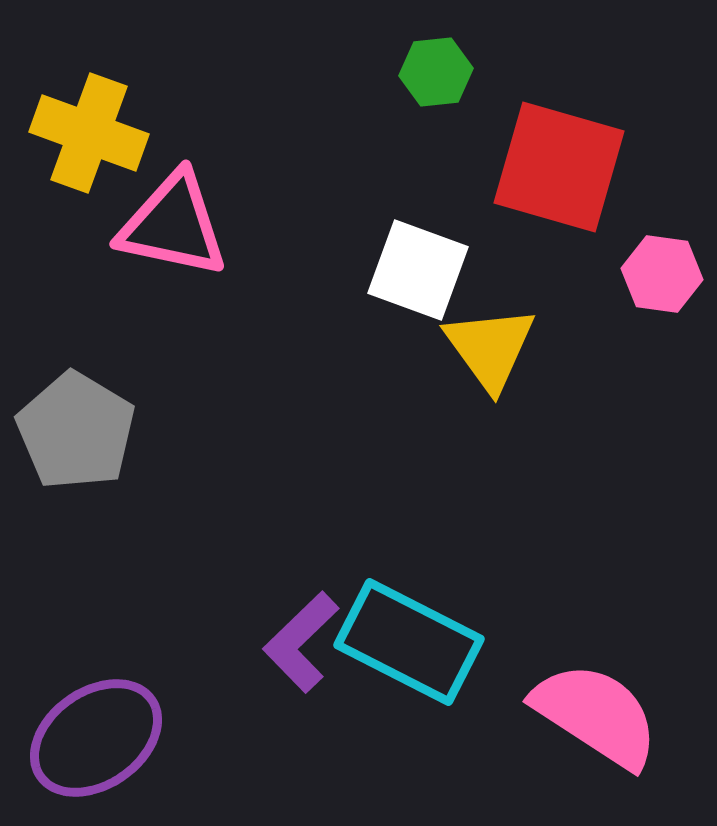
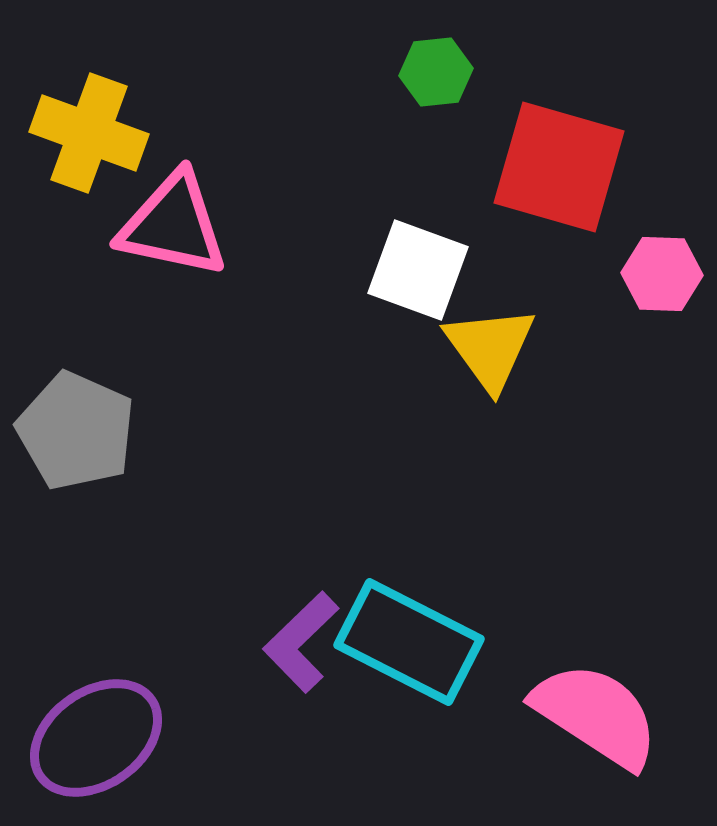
pink hexagon: rotated 6 degrees counterclockwise
gray pentagon: rotated 7 degrees counterclockwise
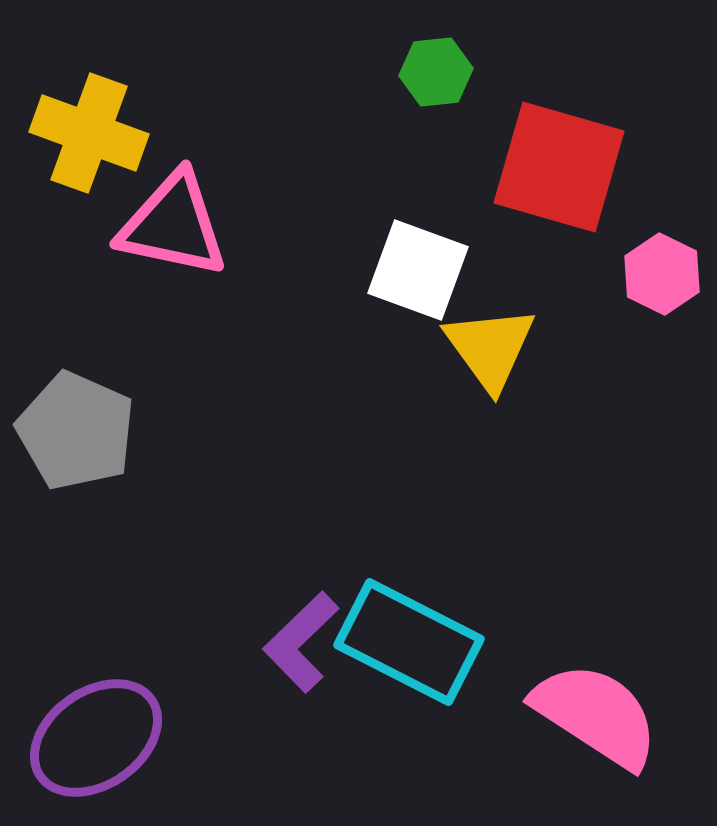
pink hexagon: rotated 24 degrees clockwise
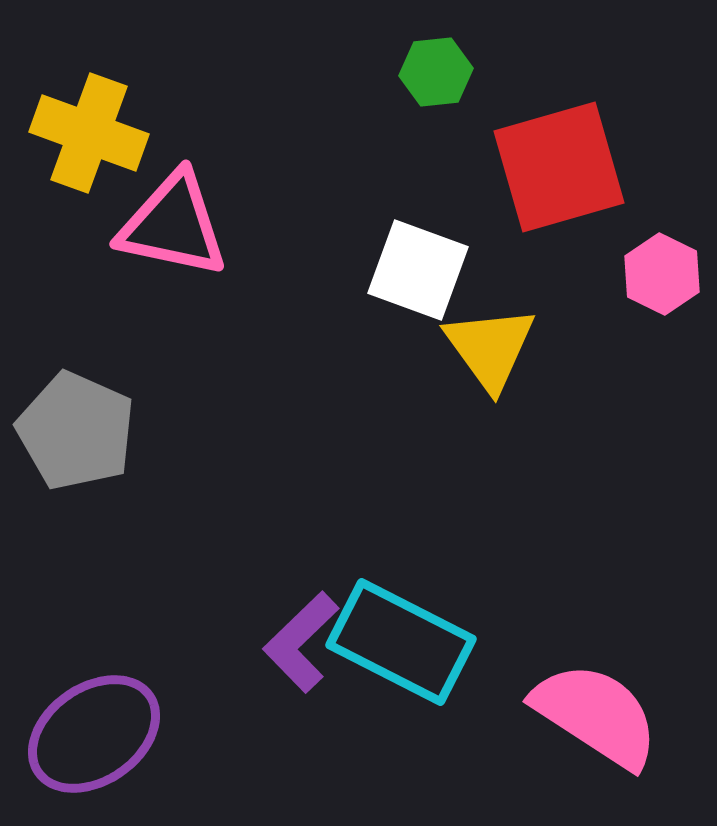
red square: rotated 32 degrees counterclockwise
cyan rectangle: moved 8 px left
purple ellipse: moved 2 px left, 4 px up
